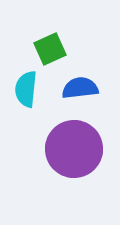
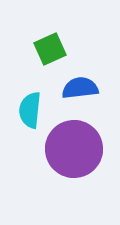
cyan semicircle: moved 4 px right, 21 px down
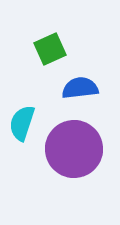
cyan semicircle: moved 8 px left, 13 px down; rotated 12 degrees clockwise
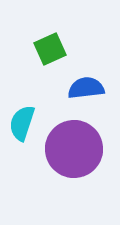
blue semicircle: moved 6 px right
